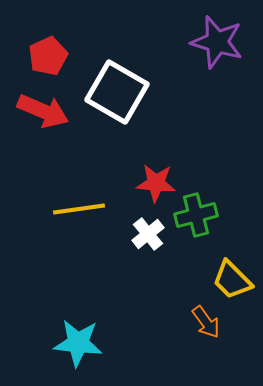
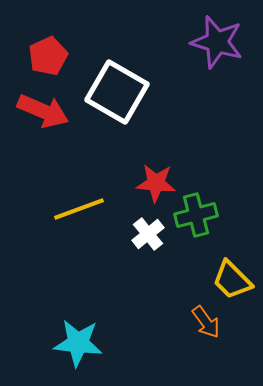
yellow line: rotated 12 degrees counterclockwise
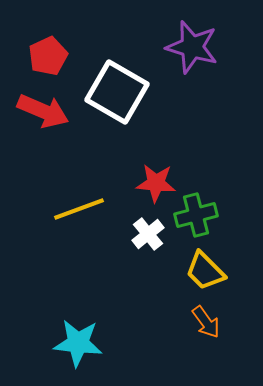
purple star: moved 25 px left, 5 px down
yellow trapezoid: moved 27 px left, 9 px up
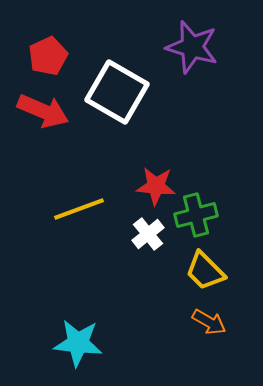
red star: moved 3 px down
orange arrow: moved 3 px right; rotated 24 degrees counterclockwise
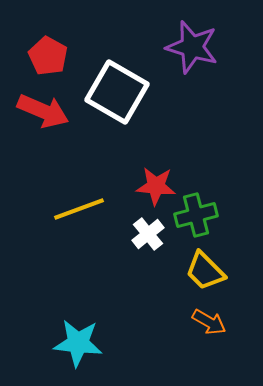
red pentagon: rotated 18 degrees counterclockwise
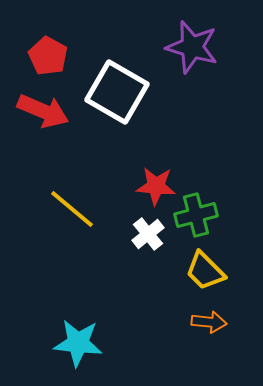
yellow line: moved 7 px left; rotated 60 degrees clockwise
orange arrow: rotated 24 degrees counterclockwise
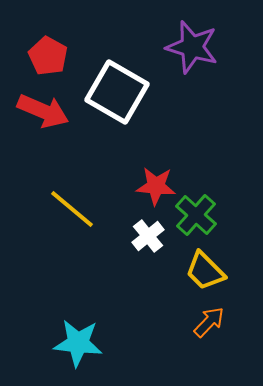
green cross: rotated 33 degrees counterclockwise
white cross: moved 2 px down
orange arrow: rotated 52 degrees counterclockwise
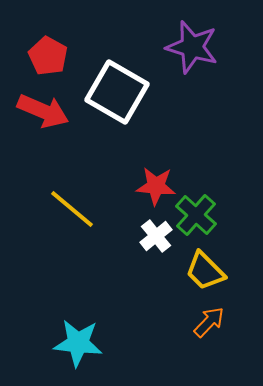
white cross: moved 8 px right
